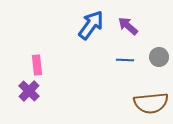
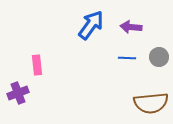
purple arrow: moved 3 px right, 1 px down; rotated 35 degrees counterclockwise
blue line: moved 2 px right, 2 px up
purple cross: moved 11 px left, 2 px down; rotated 25 degrees clockwise
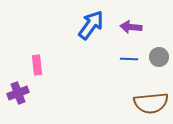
blue line: moved 2 px right, 1 px down
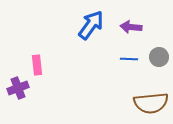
purple cross: moved 5 px up
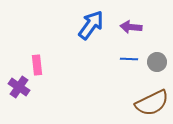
gray circle: moved 2 px left, 5 px down
purple cross: moved 1 px right, 1 px up; rotated 35 degrees counterclockwise
brown semicircle: moved 1 px right; rotated 20 degrees counterclockwise
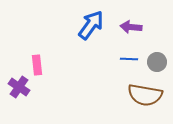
brown semicircle: moved 7 px left, 8 px up; rotated 36 degrees clockwise
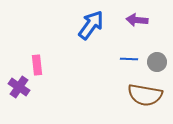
purple arrow: moved 6 px right, 7 px up
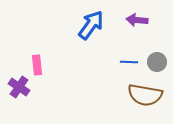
blue line: moved 3 px down
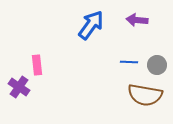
gray circle: moved 3 px down
